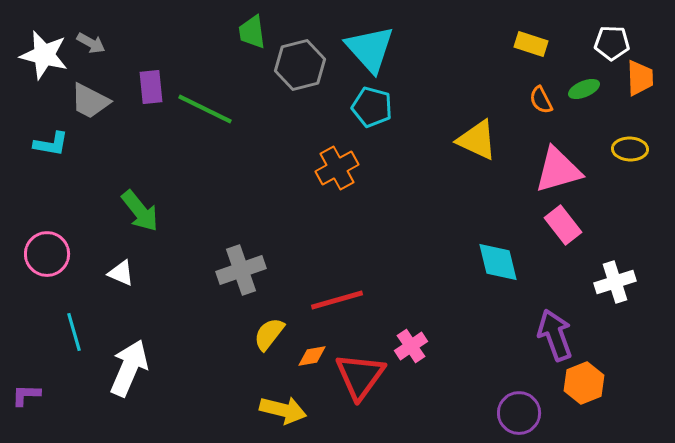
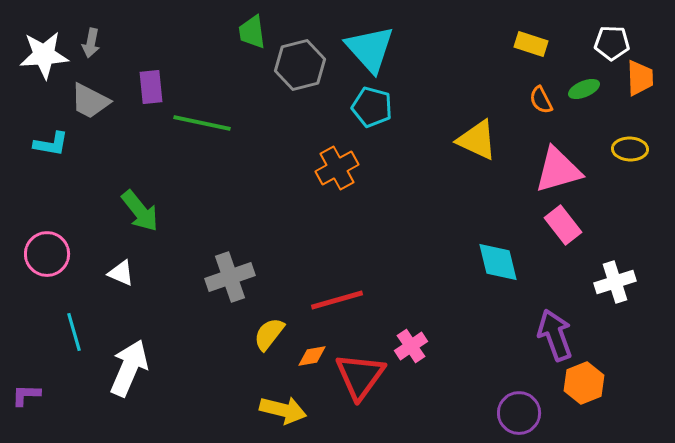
gray arrow: rotated 72 degrees clockwise
white star: rotated 18 degrees counterclockwise
green line: moved 3 px left, 14 px down; rotated 14 degrees counterclockwise
gray cross: moved 11 px left, 7 px down
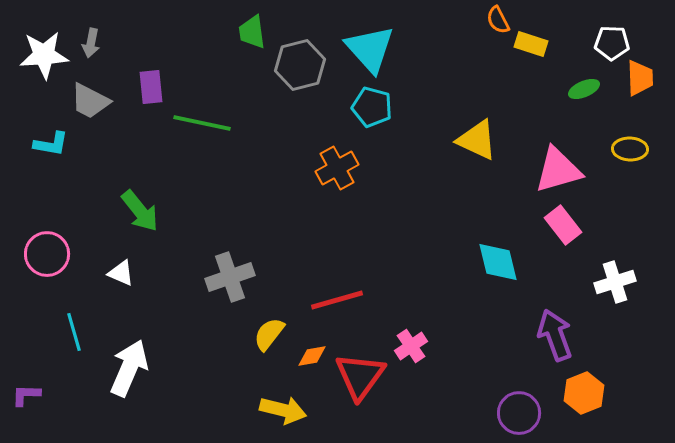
orange semicircle: moved 43 px left, 80 px up
orange hexagon: moved 10 px down
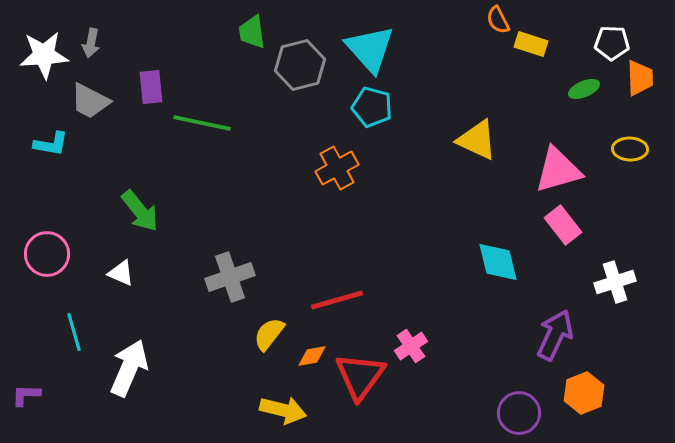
purple arrow: rotated 45 degrees clockwise
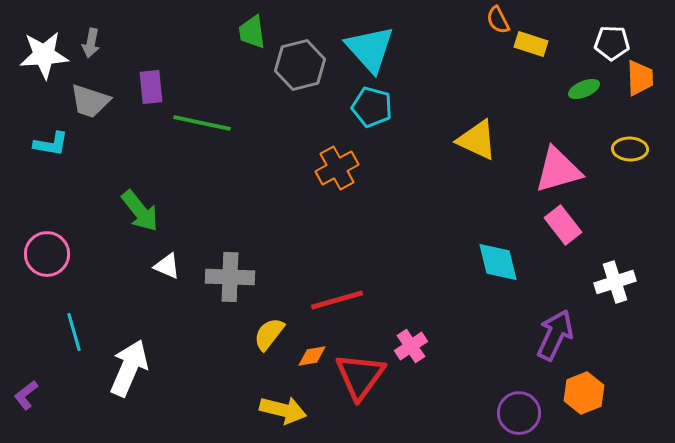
gray trapezoid: rotated 9 degrees counterclockwise
white triangle: moved 46 px right, 7 px up
gray cross: rotated 21 degrees clockwise
purple L-shape: rotated 40 degrees counterclockwise
